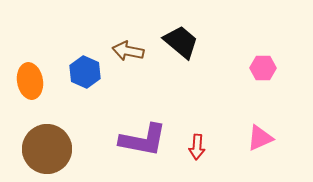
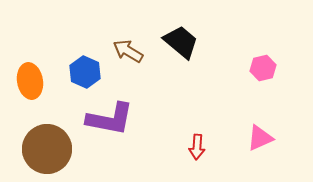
brown arrow: rotated 20 degrees clockwise
pink hexagon: rotated 15 degrees counterclockwise
purple L-shape: moved 33 px left, 21 px up
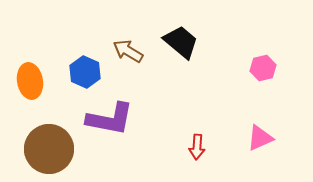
brown circle: moved 2 px right
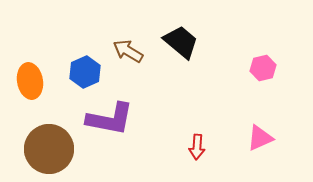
blue hexagon: rotated 12 degrees clockwise
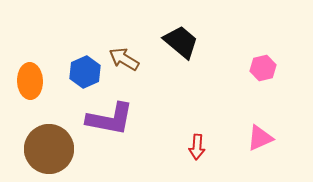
brown arrow: moved 4 px left, 8 px down
orange ellipse: rotated 8 degrees clockwise
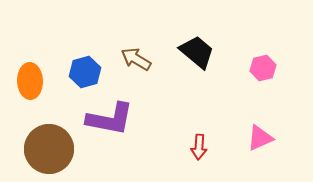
black trapezoid: moved 16 px right, 10 px down
brown arrow: moved 12 px right
blue hexagon: rotated 8 degrees clockwise
red arrow: moved 2 px right
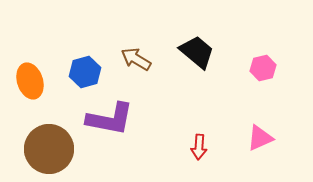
orange ellipse: rotated 16 degrees counterclockwise
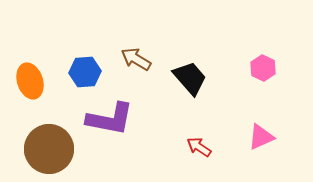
black trapezoid: moved 7 px left, 26 px down; rotated 9 degrees clockwise
pink hexagon: rotated 20 degrees counterclockwise
blue hexagon: rotated 12 degrees clockwise
pink triangle: moved 1 px right, 1 px up
red arrow: rotated 120 degrees clockwise
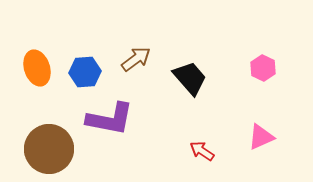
brown arrow: rotated 112 degrees clockwise
orange ellipse: moved 7 px right, 13 px up
red arrow: moved 3 px right, 4 px down
